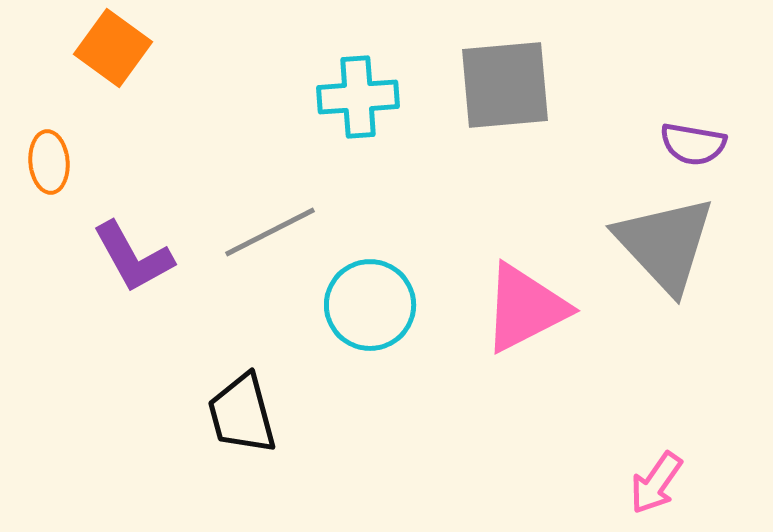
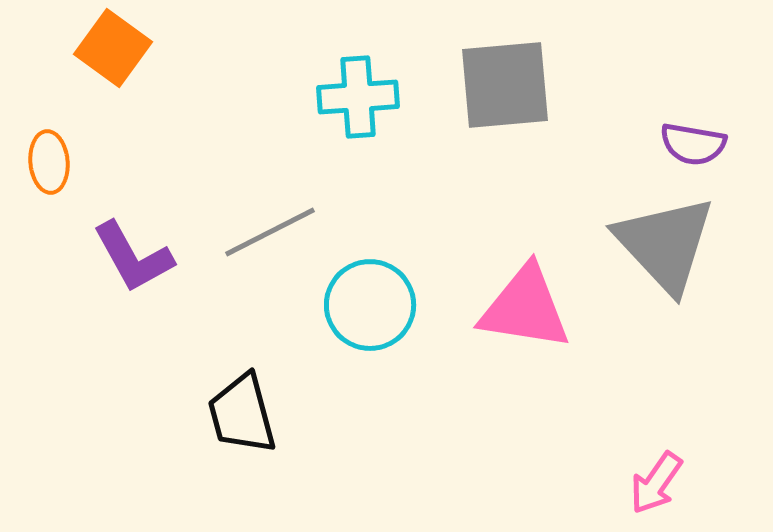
pink triangle: rotated 36 degrees clockwise
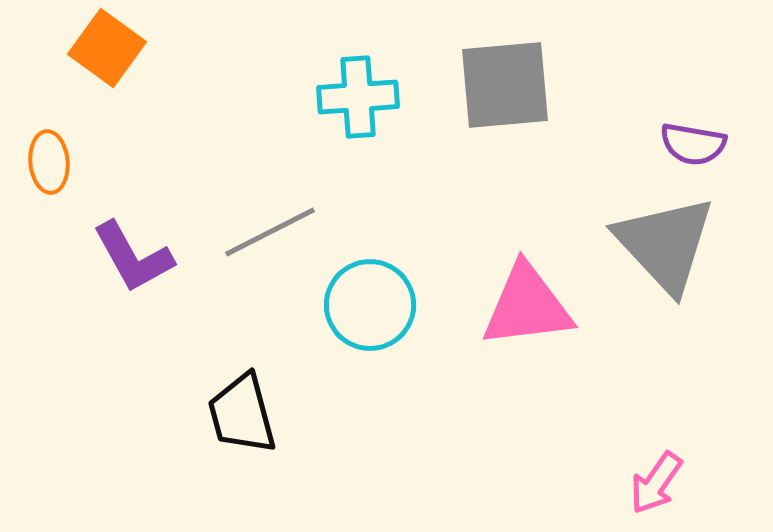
orange square: moved 6 px left
pink triangle: moved 2 px right, 2 px up; rotated 16 degrees counterclockwise
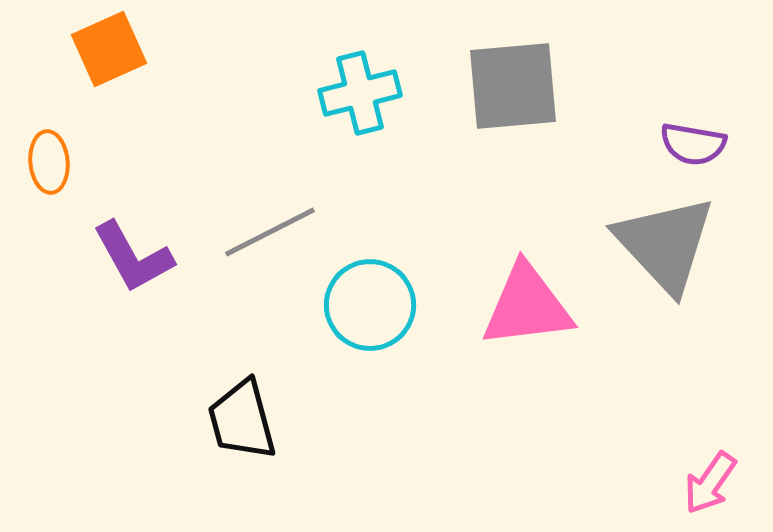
orange square: moved 2 px right, 1 px down; rotated 30 degrees clockwise
gray square: moved 8 px right, 1 px down
cyan cross: moved 2 px right, 4 px up; rotated 10 degrees counterclockwise
black trapezoid: moved 6 px down
pink arrow: moved 54 px right
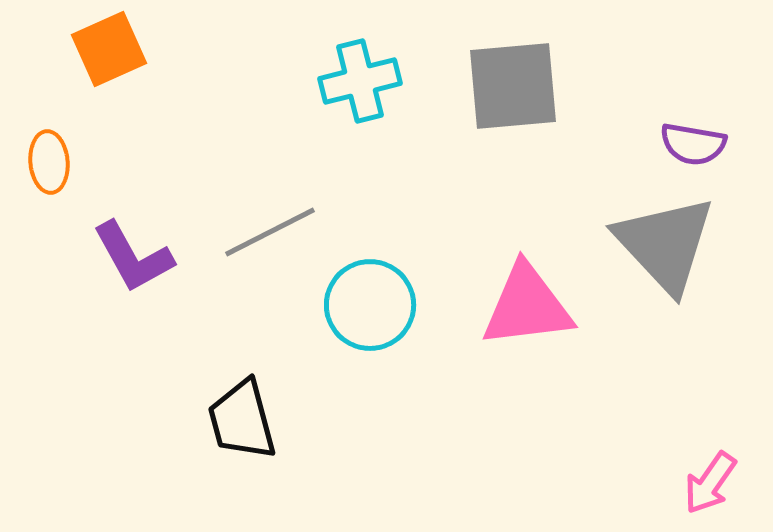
cyan cross: moved 12 px up
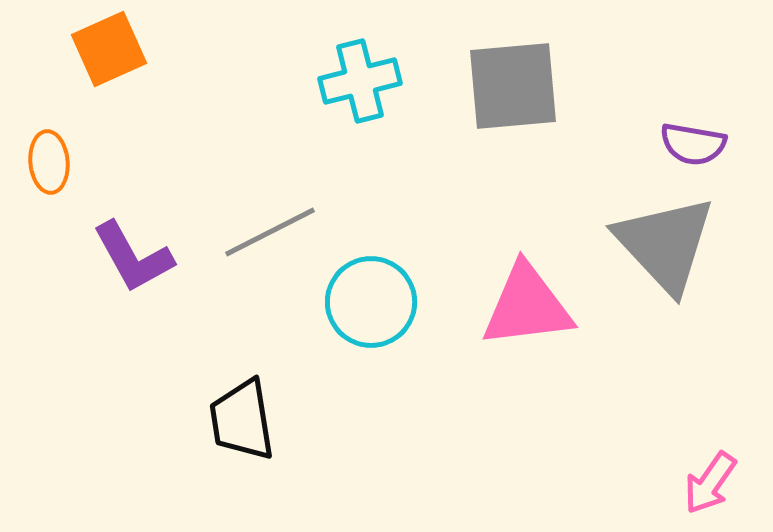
cyan circle: moved 1 px right, 3 px up
black trapezoid: rotated 6 degrees clockwise
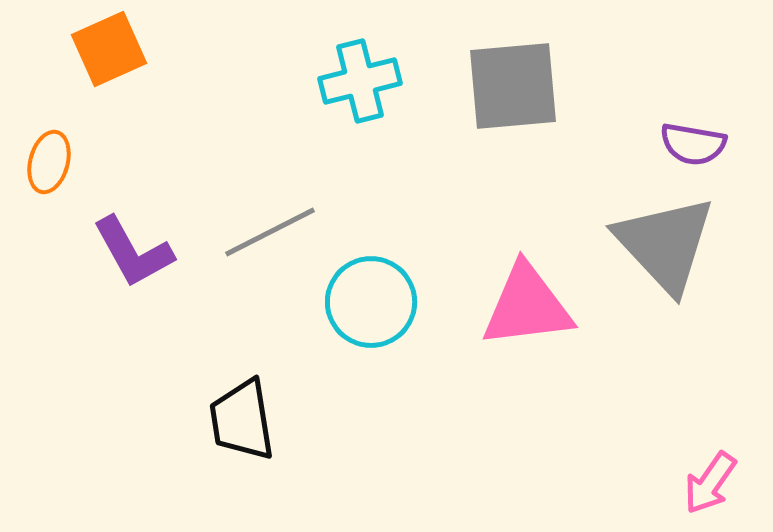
orange ellipse: rotated 20 degrees clockwise
purple L-shape: moved 5 px up
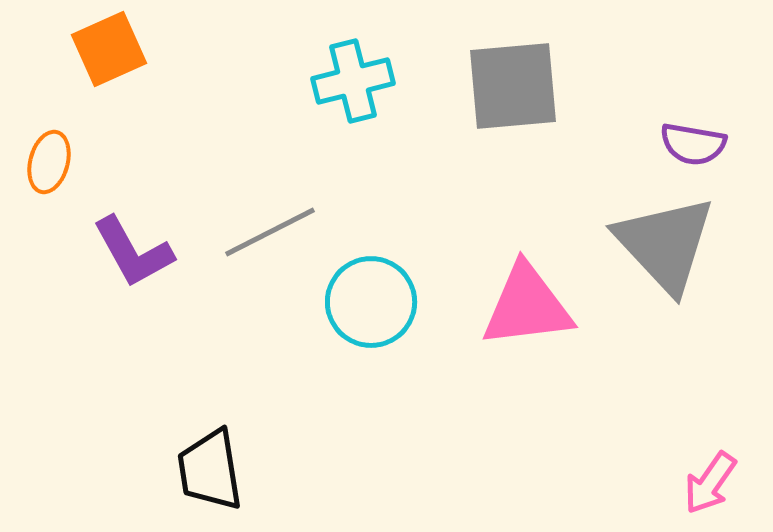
cyan cross: moved 7 px left
black trapezoid: moved 32 px left, 50 px down
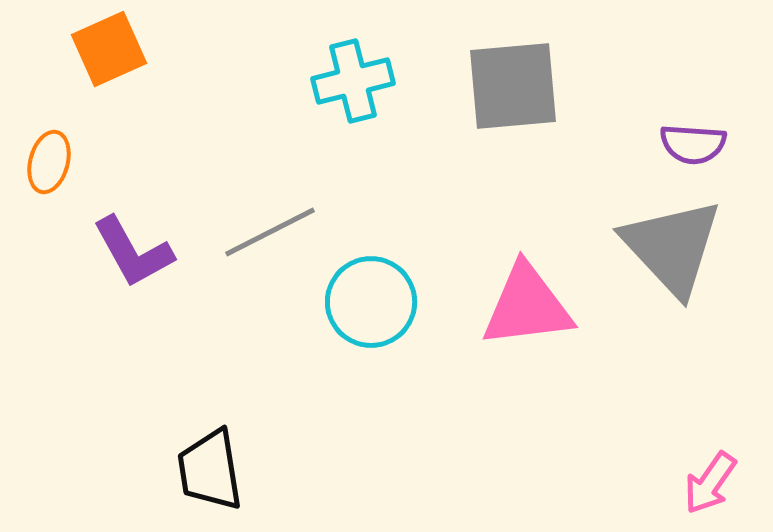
purple semicircle: rotated 6 degrees counterclockwise
gray triangle: moved 7 px right, 3 px down
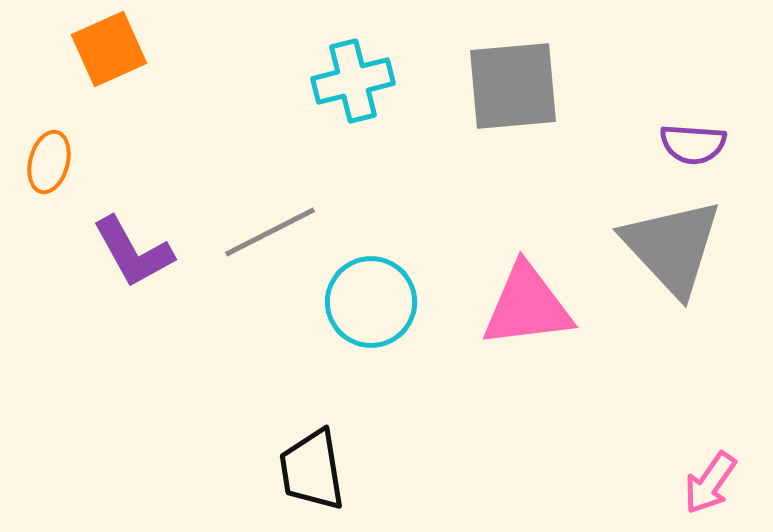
black trapezoid: moved 102 px right
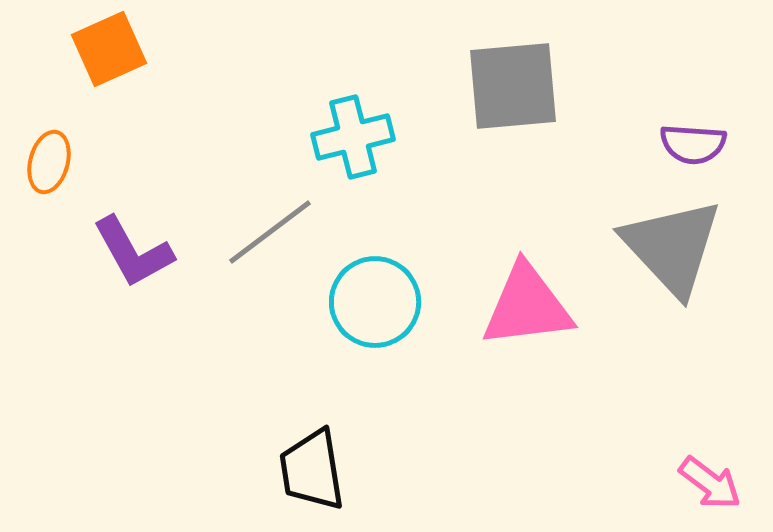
cyan cross: moved 56 px down
gray line: rotated 10 degrees counterclockwise
cyan circle: moved 4 px right
pink arrow: rotated 88 degrees counterclockwise
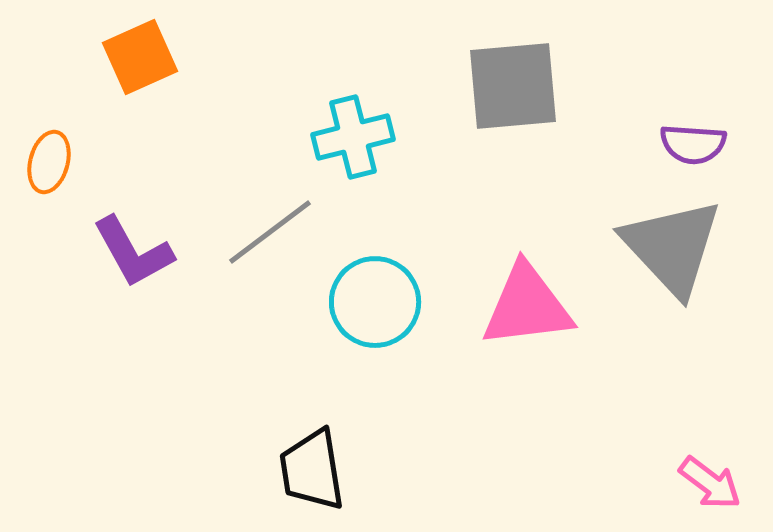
orange square: moved 31 px right, 8 px down
